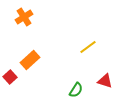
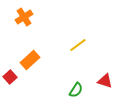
yellow line: moved 10 px left, 2 px up
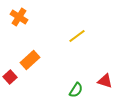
orange cross: moved 5 px left; rotated 24 degrees counterclockwise
yellow line: moved 1 px left, 9 px up
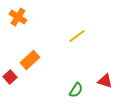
orange cross: moved 1 px left
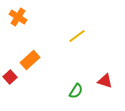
green semicircle: moved 1 px down
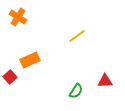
orange rectangle: rotated 18 degrees clockwise
red triangle: rotated 21 degrees counterclockwise
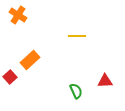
orange cross: moved 2 px up
yellow line: rotated 36 degrees clockwise
orange rectangle: rotated 18 degrees counterclockwise
green semicircle: rotated 56 degrees counterclockwise
